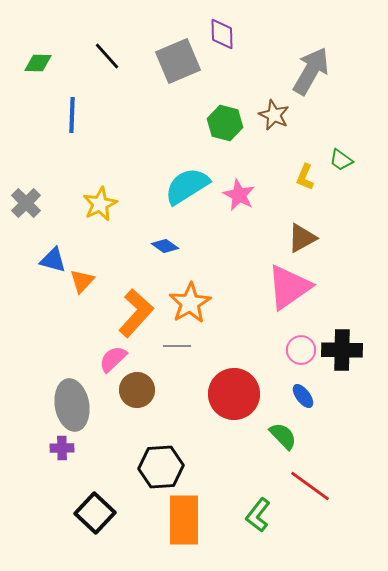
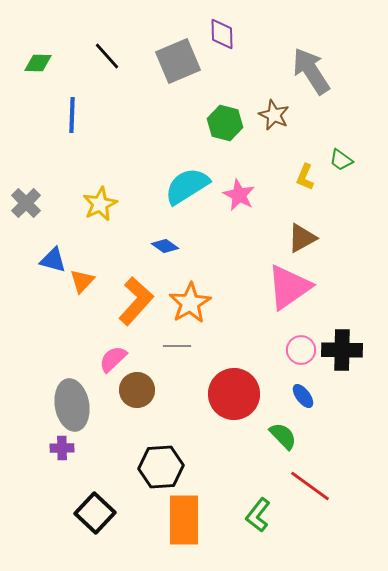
gray arrow: rotated 63 degrees counterclockwise
orange L-shape: moved 12 px up
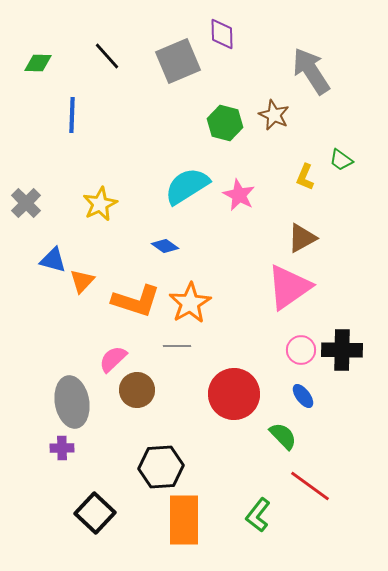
orange L-shape: rotated 66 degrees clockwise
gray ellipse: moved 3 px up
